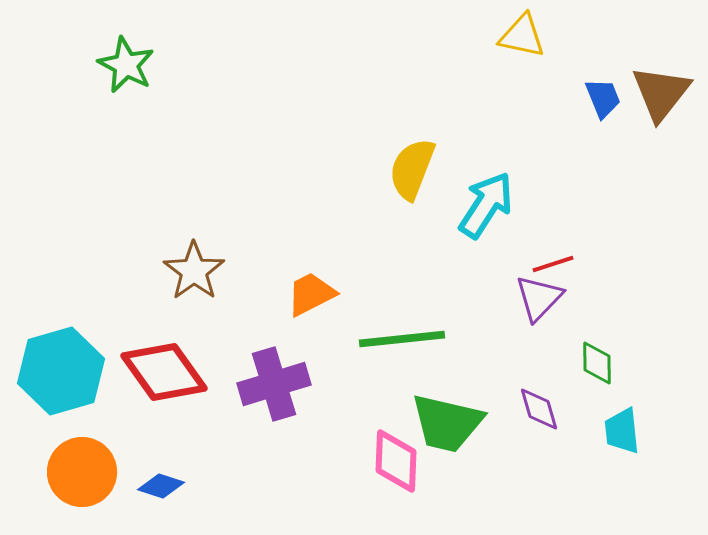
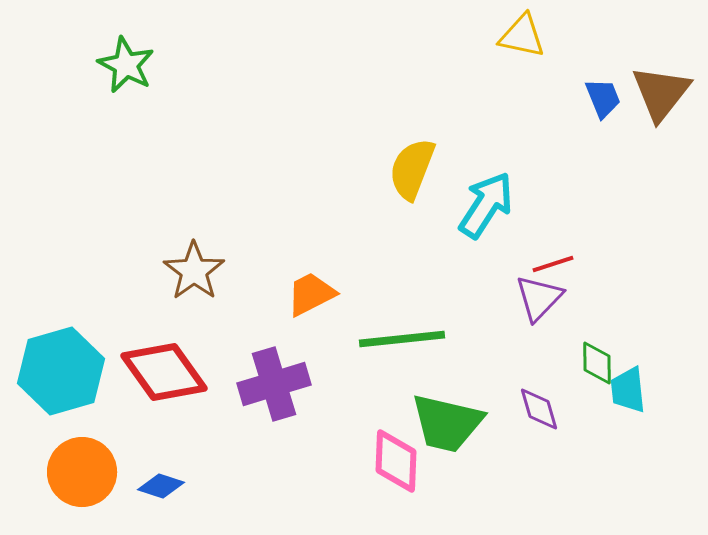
cyan trapezoid: moved 6 px right, 41 px up
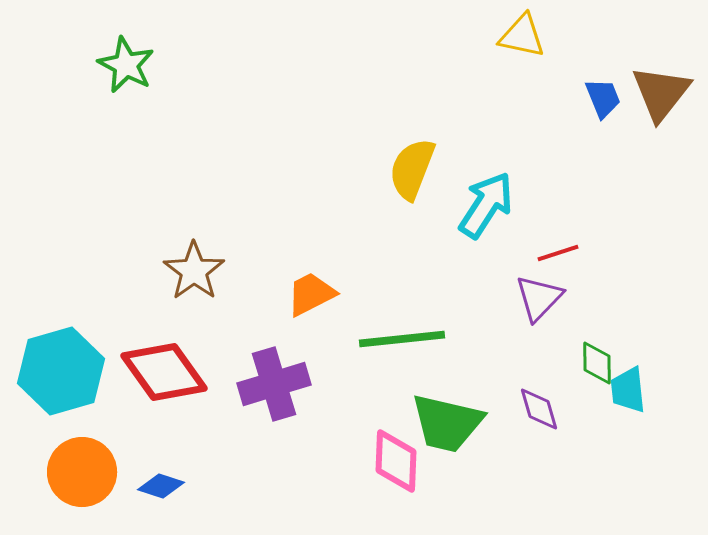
red line: moved 5 px right, 11 px up
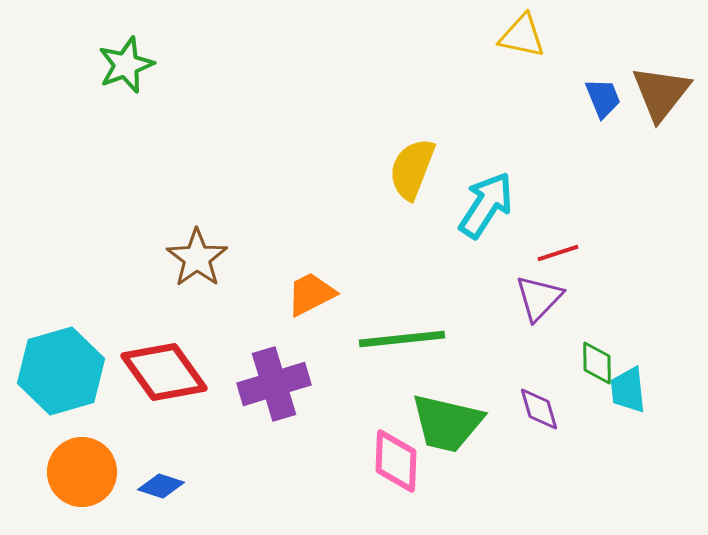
green star: rotated 24 degrees clockwise
brown star: moved 3 px right, 13 px up
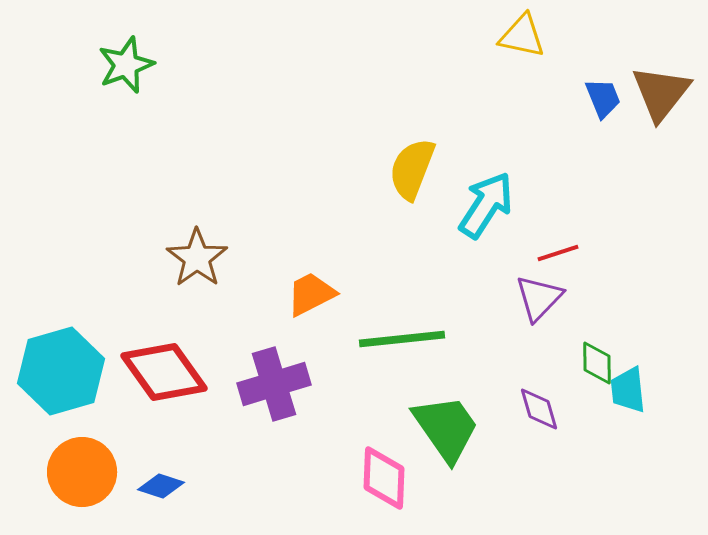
green trapezoid: moved 1 px left, 5 px down; rotated 138 degrees counterclockwise
pink diamond: moved 12 px left, 17 px down
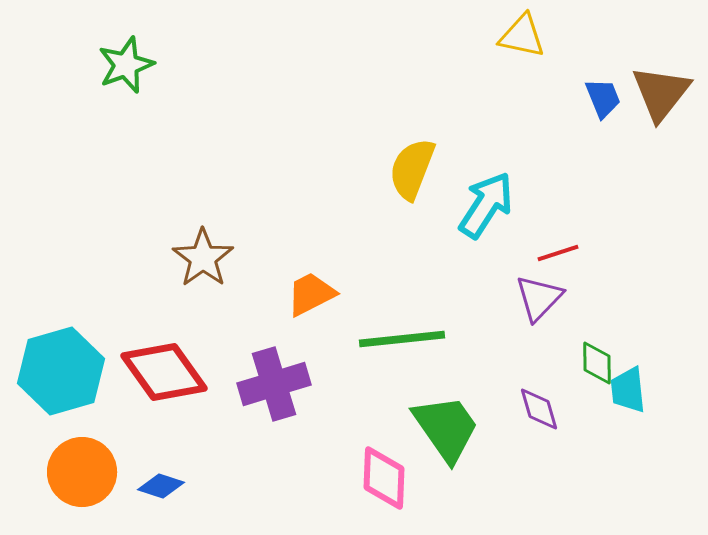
brown star: moved 6 px right
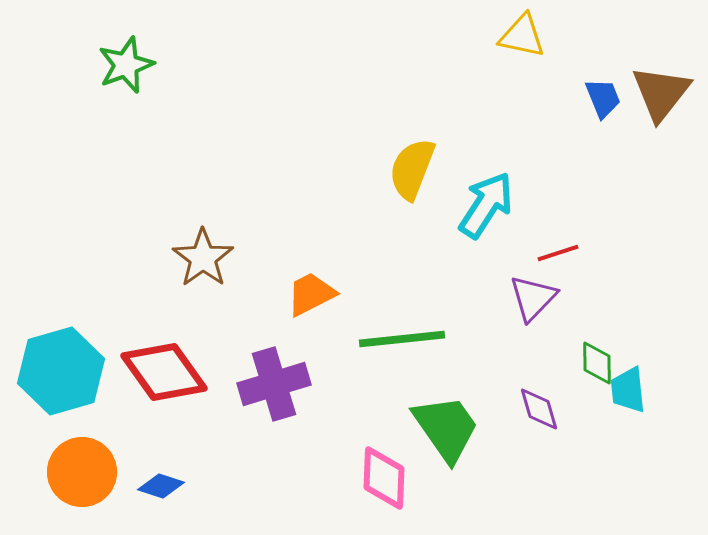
purple triangle: moved 6 px left
